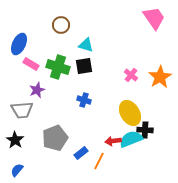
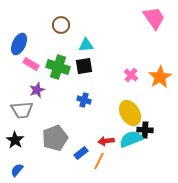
cyan triangle: rotated 21 degrees counterclockwise
red arrow: moved 7 px left
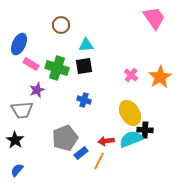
green cross: moved 1 px left, 1 px down
gray pentagon: moved 10 px right
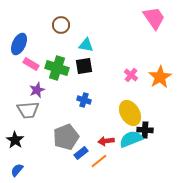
cyan triangle: rotated 14 degrees clockwise
gray trapezoid: moved 6 px right
gray pentagon: moved 1 px right, 1 px up
orange line: rotated 24 degrees clockwise
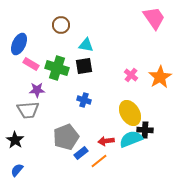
purple star: rotated 21 degrees clockwise
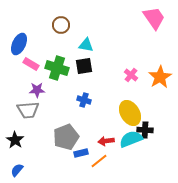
blue rectangle: rotated 24 degrees clockwise
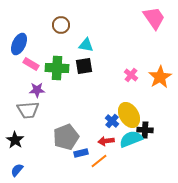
green cross: rotated 15 degrees counterclockwise
blue cross: moved 28 px right, 21 px down; rotated 24 degrees clockwise
yellow ellipse: moved 1 px left, 2 px down
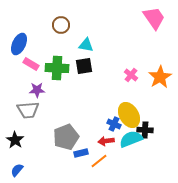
blue cross: moved 2 px right, 3 px down; rotated 16 degrees counterclockwise
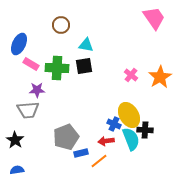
cyan semicircle: rotated 90 degrees clockwise
blue semicircle: rotated 40 degrees clockwise
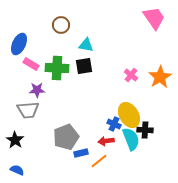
blue semicircle: rotated 32 degrees clockwise
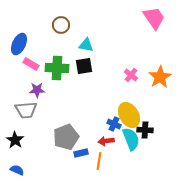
gray trapezoid: moved 2 px left
orange line: rotated 42 degrees counterclockwise
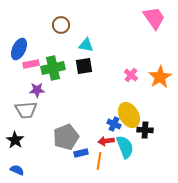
blue ellipse: moved 5 px down
pink rectangle: rotated 42 degrees counterclockwise
green cross: moved 4 px left; rotated 15 degrees counterclockwise
cyan semicircle: moved 6 px left, 8 px down
